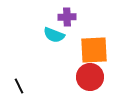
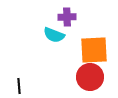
black line: rotated 21 degrees clockwise
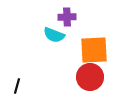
black line: moved 2 px left; rotated 21 degrees clockwise
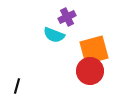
purple cross: rotated 24 degrees counterclockwise
orange square: rotated 12 degrees counterclockwise
red circle: moved 6 px up
